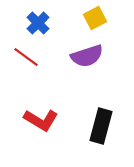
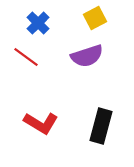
red L-shape: moved 3 px down
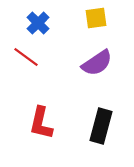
yellow square: moved 1 px right; rotated 20 degrees clockwise
purple semicircle: moved 10 px right, 7 px down; rotated 16 degrees counterclockwise
red L-shape: rotated 72 degrees clockwise
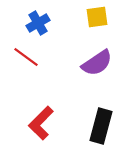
yellow square: moved 1 px right, 1 px up
blue cross: rotated 15 degrees clockwise
red L-shape: rotated 32 degrees clockwise
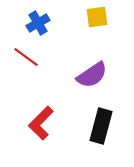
purple semicircle: moved 5 px left, 12 px down
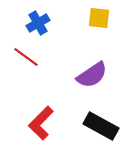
yellow square: moved 2 px right, 1 px down; rotated 15 degrees clockwise
black rectangle: rotated 76 degrees counterclockwise
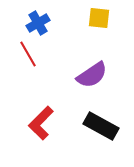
red line: moved 2 px right, 3 px up; rotated 24 degrees clockwise
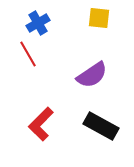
red L-shape: moved 1 px down
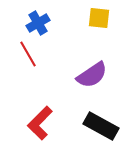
red L-shape: moved 1 px left, 1 px up
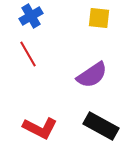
blue cross: moved 7 px left, 7 px up
red L-shape: moved 5 px down; rotated 108 degrees counterclockwise
